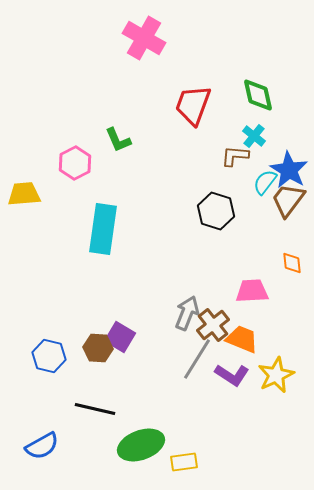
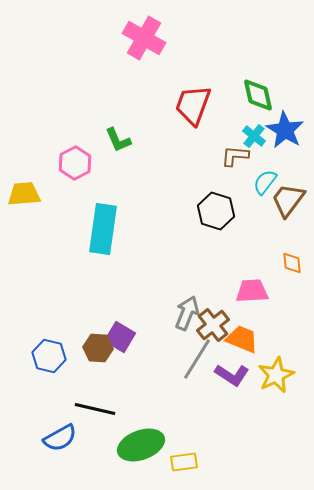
blue star: moved 4 px left, 40 px up
blue semicircle: moved 18 px right, 8 px up
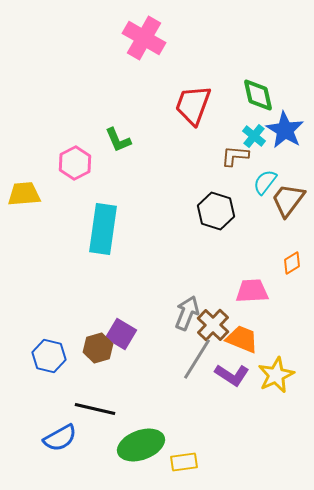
orange diamond: rotated 65 degrees clockwise
brown cross: rotated 8 degrees counterclockwise
purple square: moved 1 px right, 3 px up
brown hexagon: rotated 20 degrees counterclockwise
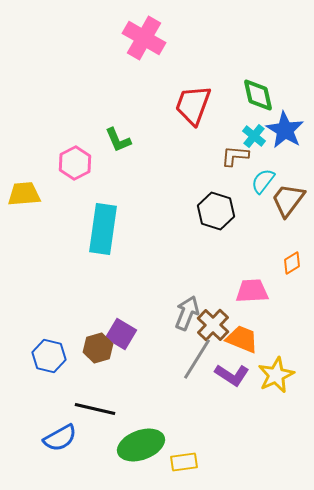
cyan semicircle: moved 2 px left, 1 px up
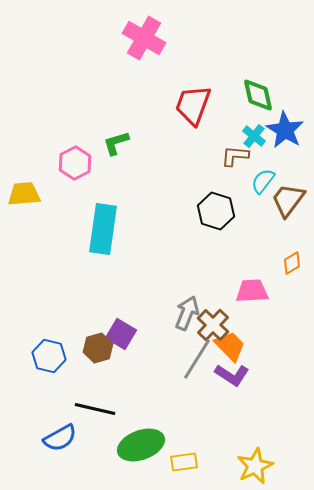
green L-shape: moved 2 px left, 3 px down; rotated 96 degrees clockwise
orange trapezoid: moved 12 px left, 7 px down; rotated 24 degrees clockwise
yellow star: moved 21 px left, 91 px down
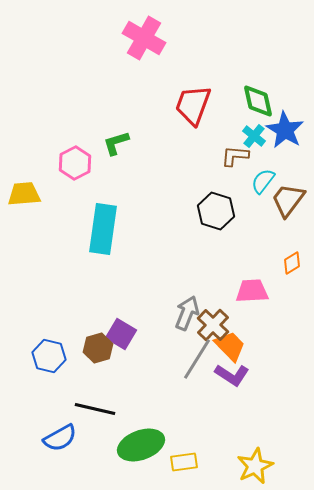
green diamond: moved 6 px down
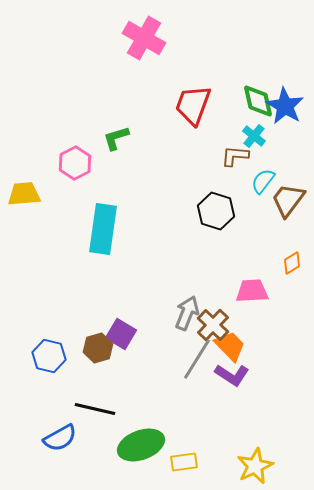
blue star: moved 24 px up
green L-shape: moved 5 px up
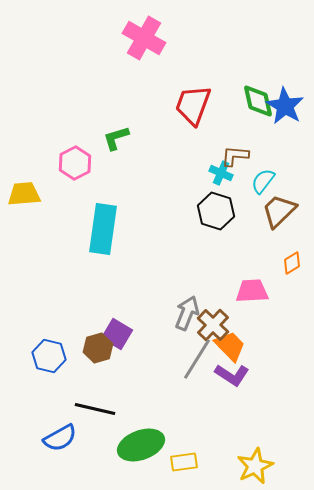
cyan cross: moved 33 px left, 37 px down; rotated 15 degrees counterclockwise
brown trapezoid: moved 9 px left, 11 px down; rotated 9 degrees clockwise
purple square: moved 4 px left
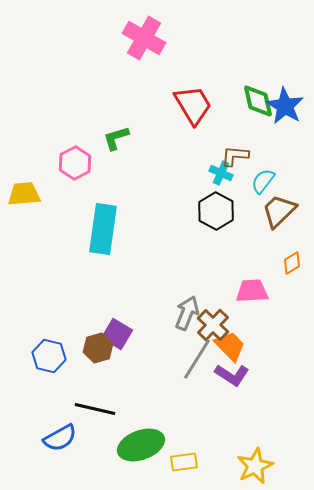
red trapezoid: rotated 129 degrees clockwise
black hexagon: rotated 12 degrees clockwise
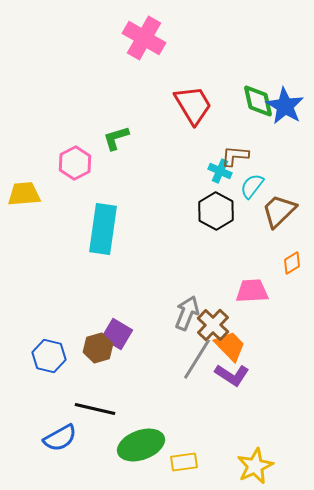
cyan cross: moved 1 px left, 2 px up
cyan semicircle: moved 11 px left, 5 px down
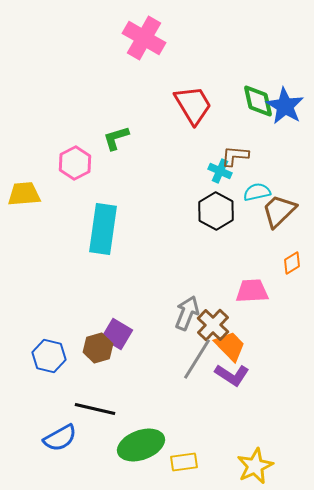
cyan semicircle: moved 5 px right, 6 px down; rotated 40 degrees clockwise
